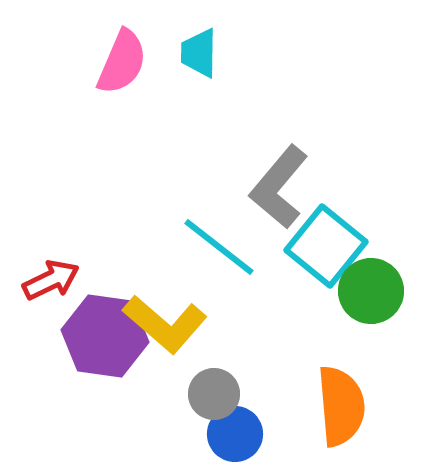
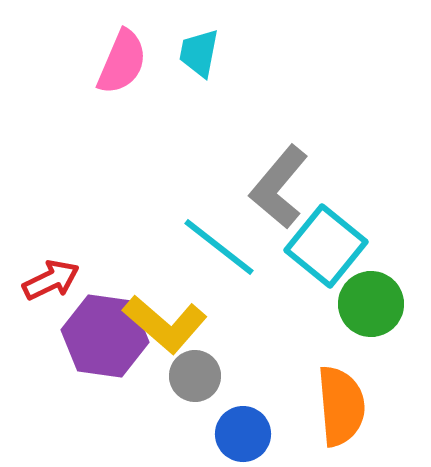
cyan trapezoid: rotated 10 degrees clockwise
green circle: moved 13 px down
gray circle: moved 19 px left, 18 px up
blue circle: moved 8 px right
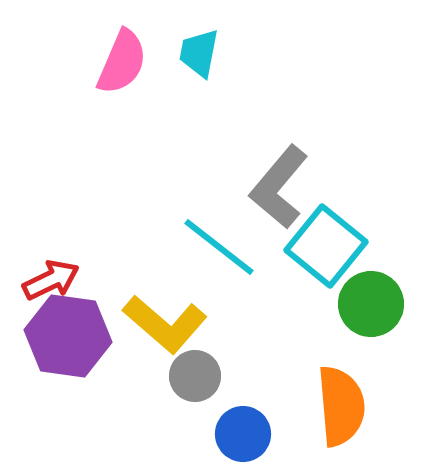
purple hexagon: moved 37 px left
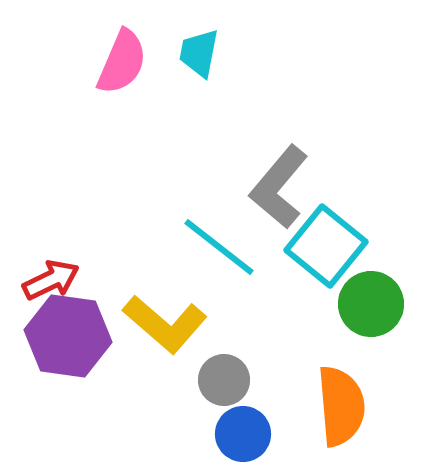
gray circle: moved 29 px right, 4 px down
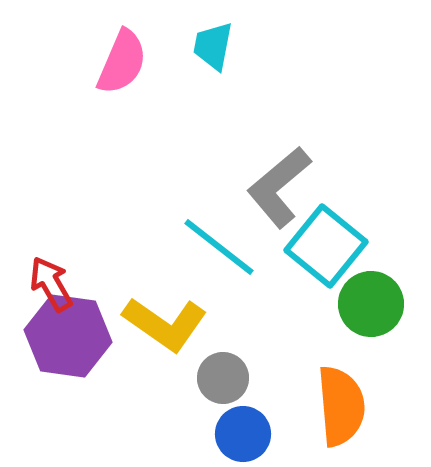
cyan trapezoid: moved 14 px right, 7 px up
gray L-shape: rotated 10 degrees clockwise
red arrow: moved 4 px down; rotated 94 degrees counterclockwise
yellow L-shape: rotated 6 degrees counterclockwise
gray circle: moved 1 px left, 2 px up
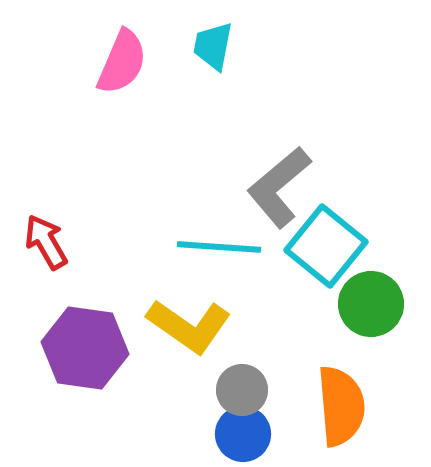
cyan line: rotated 34 degrees counterclockwise
red arrow: moved 5 px left, 42 px up
yellow L-shape: moved 24 px right, 2 px down
purple hexagon: moved 17 px right, 12 px down
gray circle: moved 19 px right, 12 px down
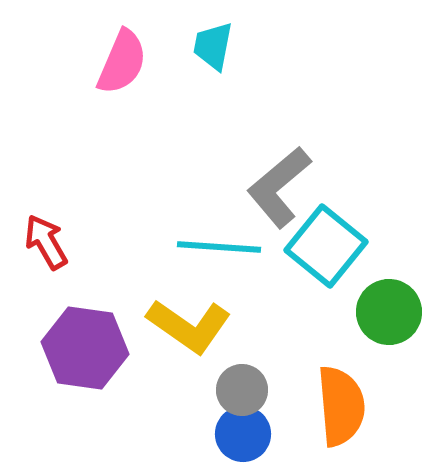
green circle: moved 18 px right, 8 px down
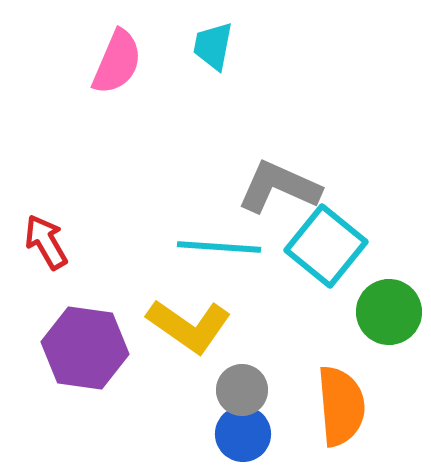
pink semicircle: moved 5 px left
gray L-shape: rotated 64 degrees clockwise
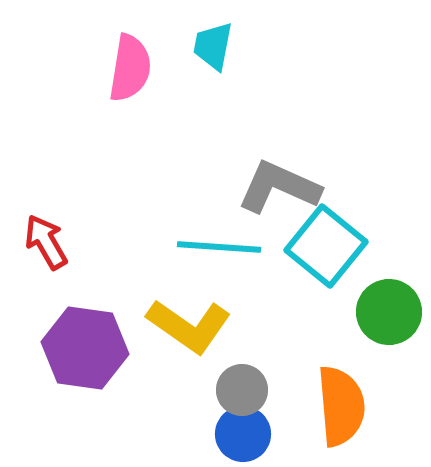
pink semicircle: moved 13 px right, 6 px down; rotated 14 degrees counterclockwise
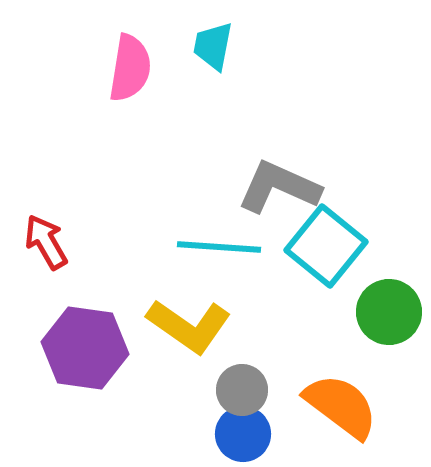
orange semicircle: rotated 48 degrees counterclockwise
